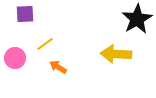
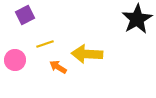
purple square: moved 1 px down; rotated 24 degrees counterclockwise
yellow line: rotated 18 degrees clockwise
yellow arrow: moved 29 px left
pink circle: moved 2 px down
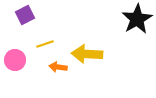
orange arrow: rotated 24 degrees counterclockwise
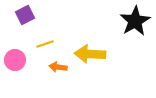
black star: moved 2 px left, 2 px down
yellow arrow: moved 3 px right
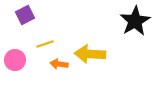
orange arrow: moved 1 px right, 3 px up
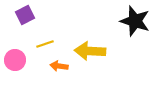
black star: rotated 24 degrees counterclockwise
yellow arrow: moved 3 px up
orange arrow: moved 2 px down
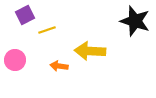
yellow line: moved 2 px right, 14 px up
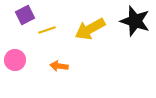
yellow arrow: moved 22 px up; rotated 32 degrees counterclockwise
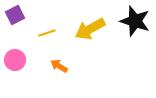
purple square: moved 10 px left
yellow line: moved 3 px down
orange arrow: rotated 24 degrees clockwise
